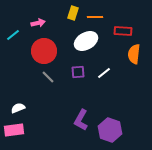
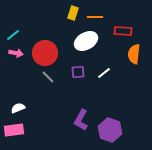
pink arrow: moved 22 px left, 30 px down; rotated 24 degrees clockwise
red circle: moved 1 px right, 2 px down
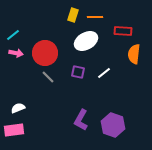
yellow rectangle: moved 2 px down
purple square: rotated 16 degrees clockwise
purple hexagon: moved 3 px right, 5 px up
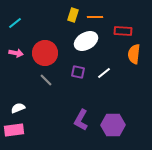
cyan line: moved 2 px right, 12 px up
gray line: moved 2 px left, 3 px down
purple hexagon: rotated 20 degrees counterclockwise
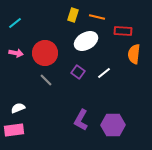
orange line: moved 2 px right; rotated 14 degrees clockwise
purple square: rotated 24 degrees clockwise
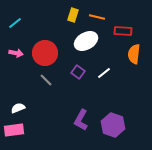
purple hexagon: rotated 20 degrees clockwise
